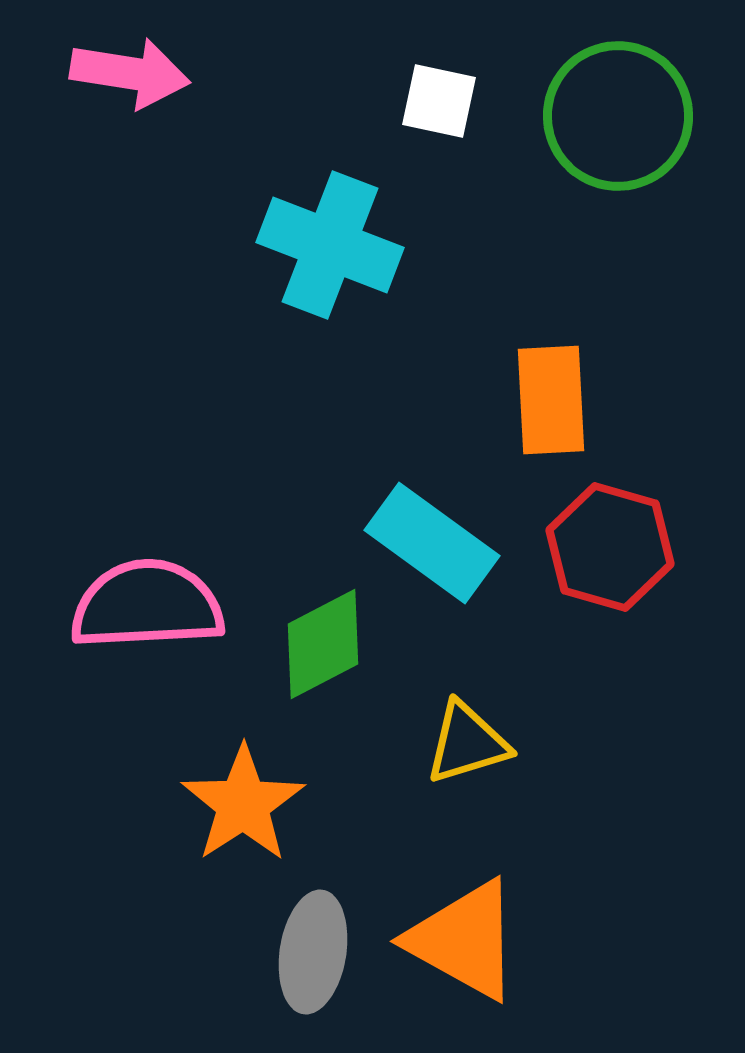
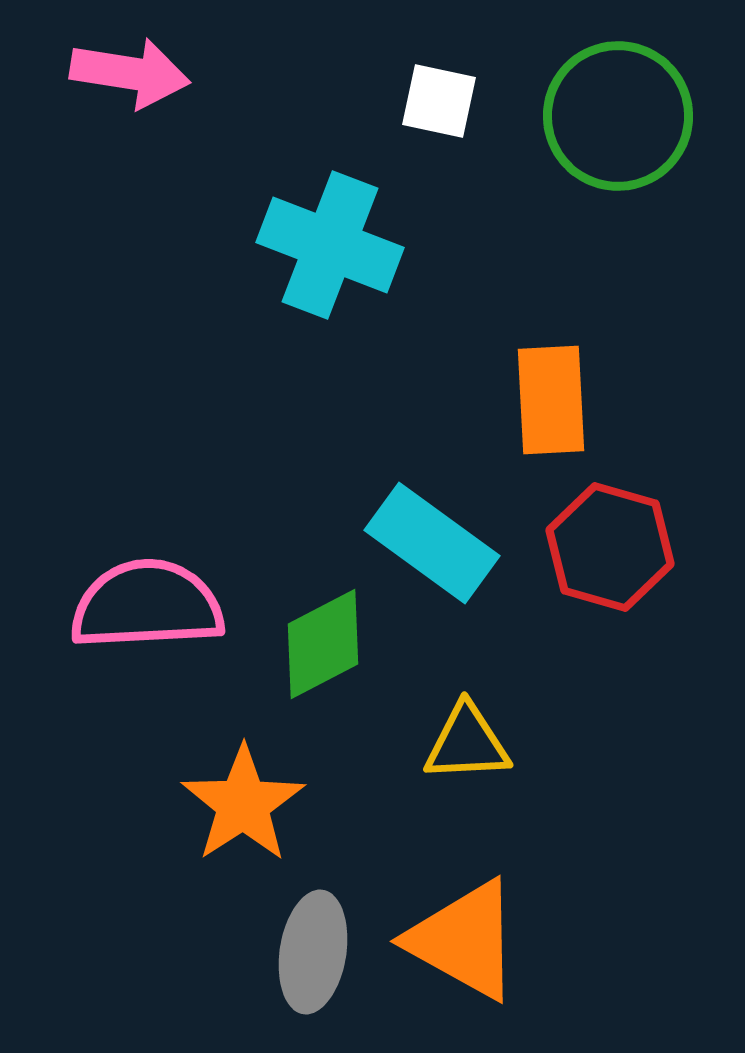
yellow triangle: rotated 14 degrees clockwise
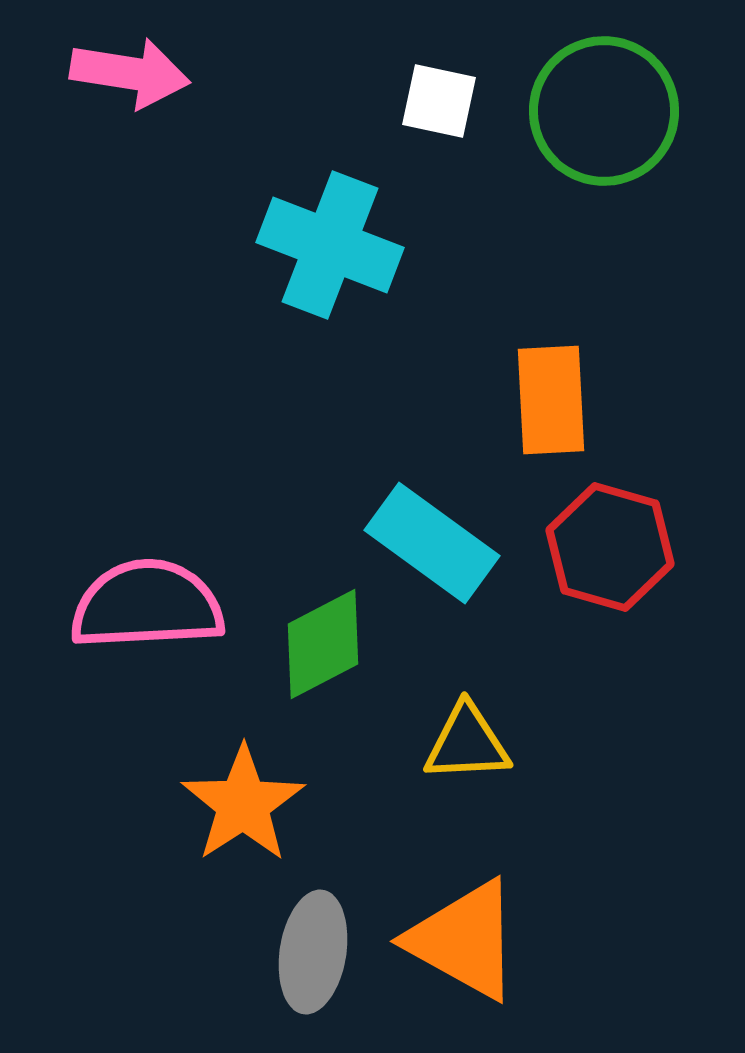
green circle: moved 14 px left, 5 px up
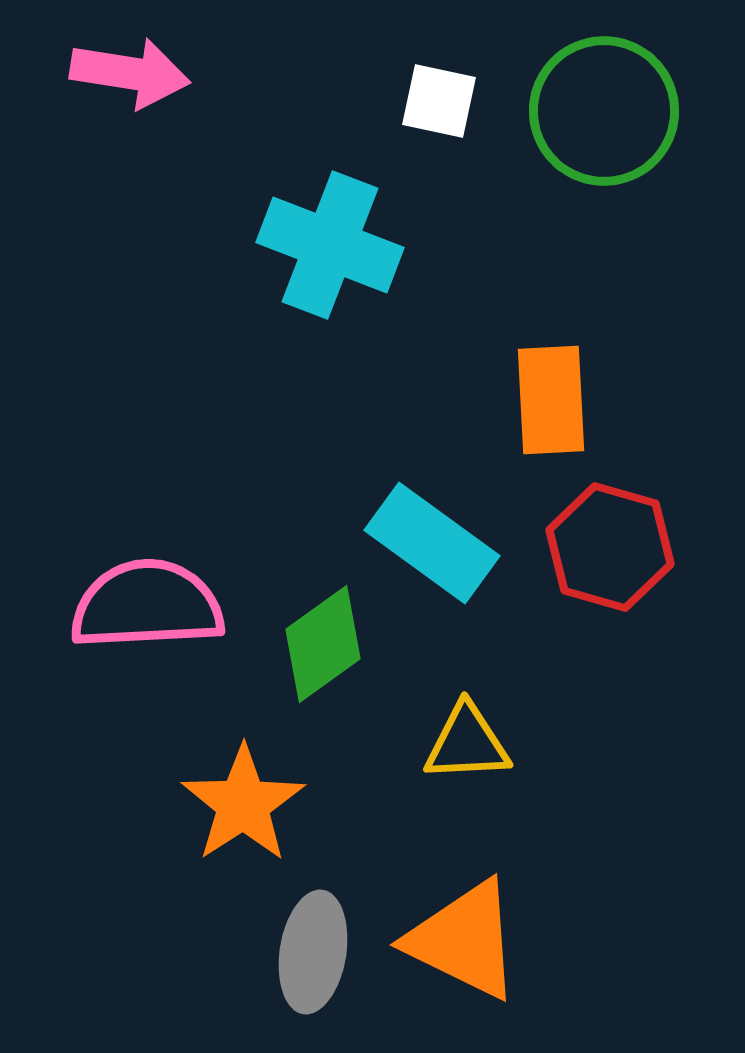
green diamond: rotated 8 degrees counterclockwise
orange triangle: rotated 3 degrees counterclockwise
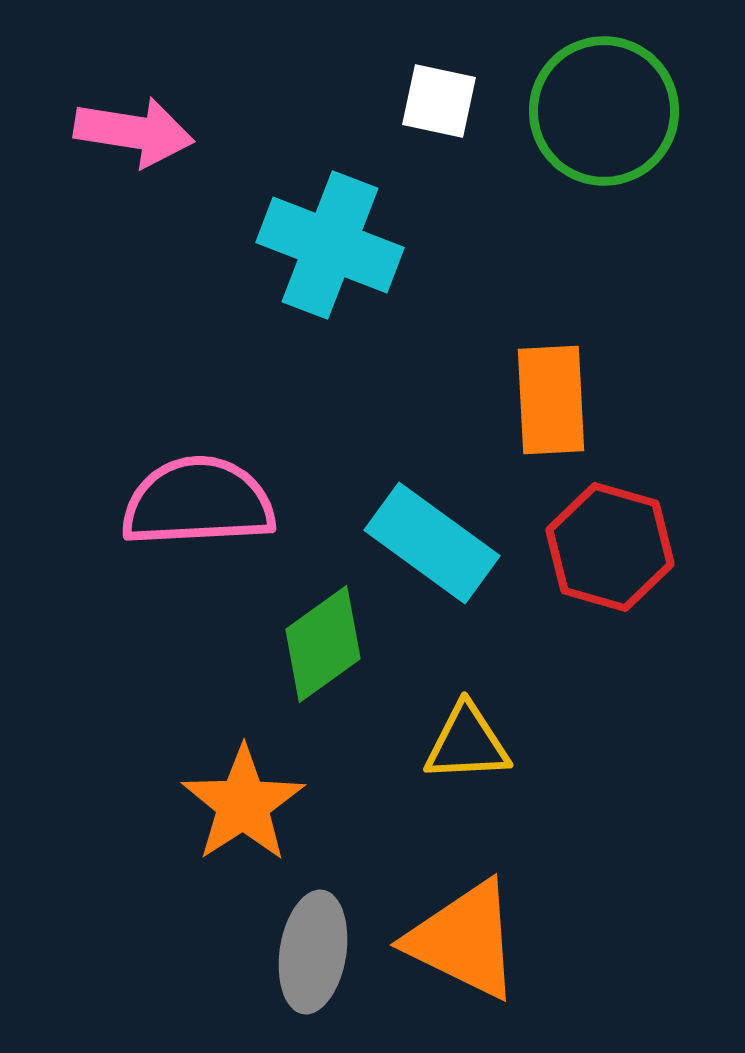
pink arrow: moved 4 px right, 59 px down
pink semicircle: moved 51 px right, 103 px up
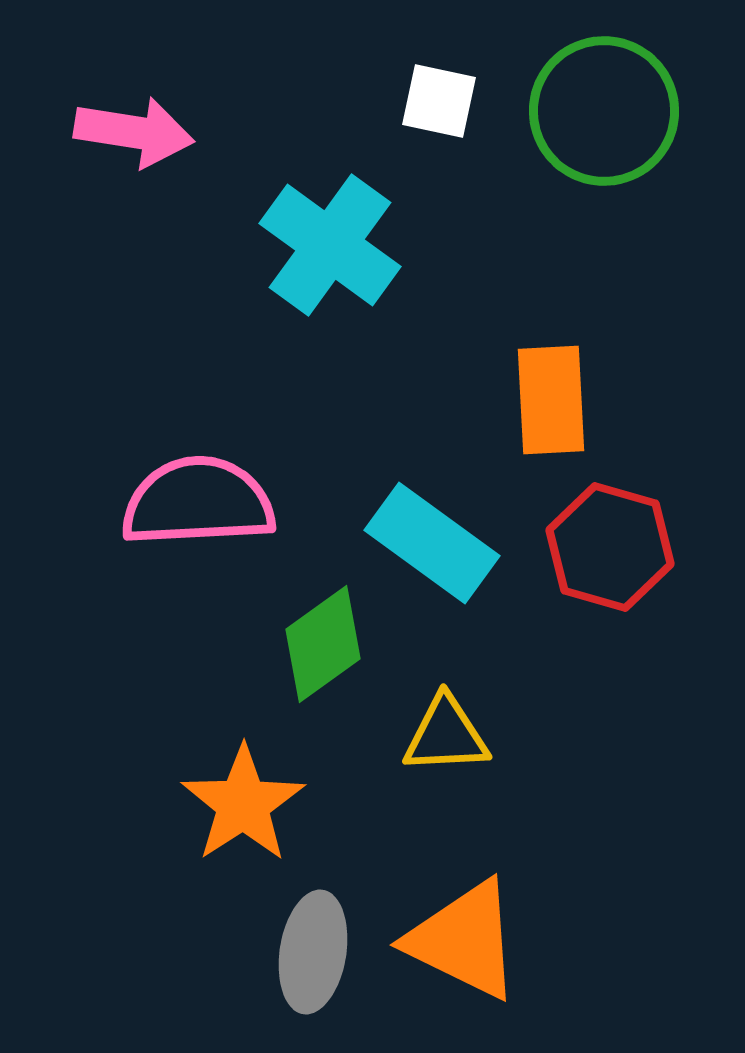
cyan cross: rotated 15 degrees clockwise
yellow triangle: moved 21 px left, 8 px up
